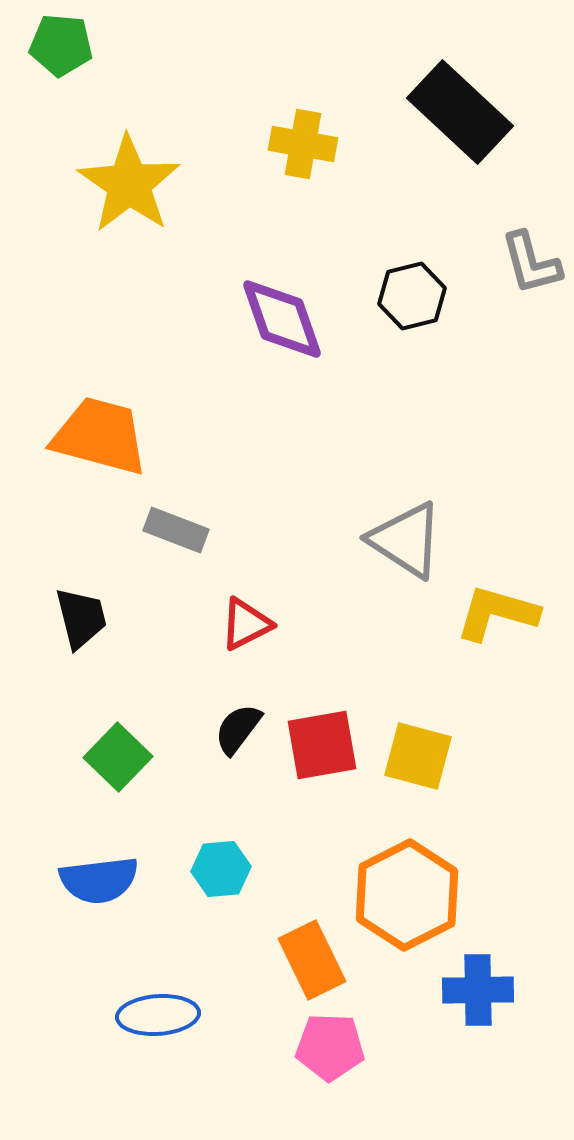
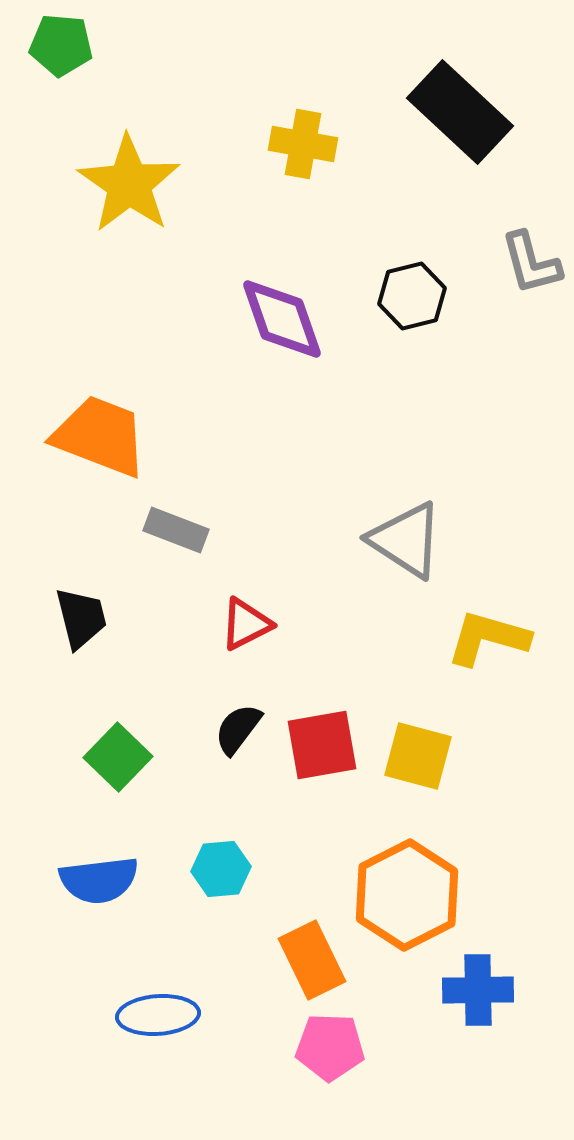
orange trapezoid: rotated 6 degrees clockwise
yellow L-shape: moved 9 px left, 25 px down
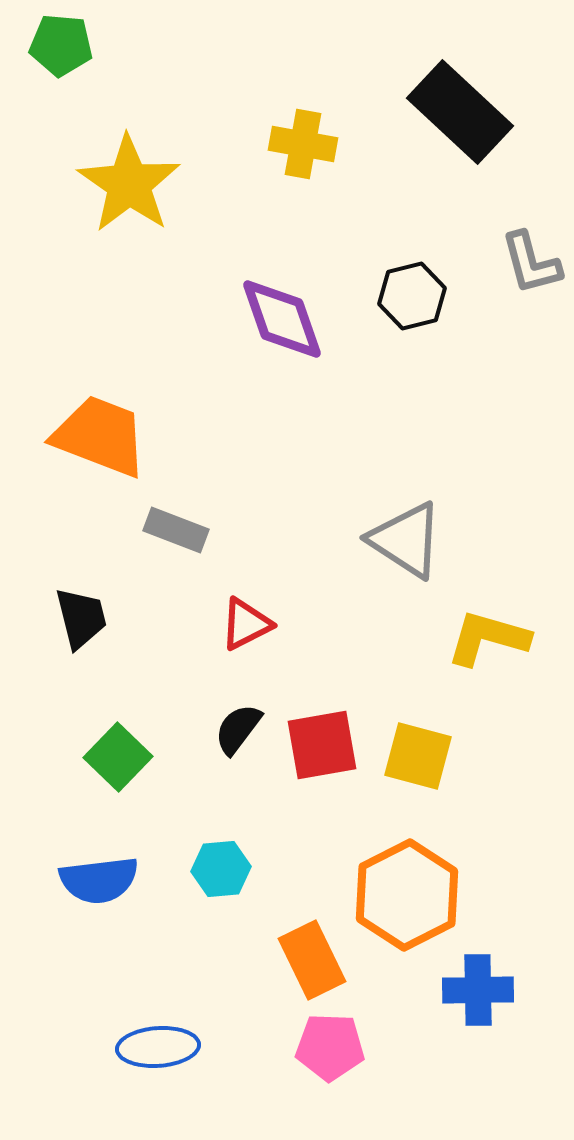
blue ellipse: moved 32 px down
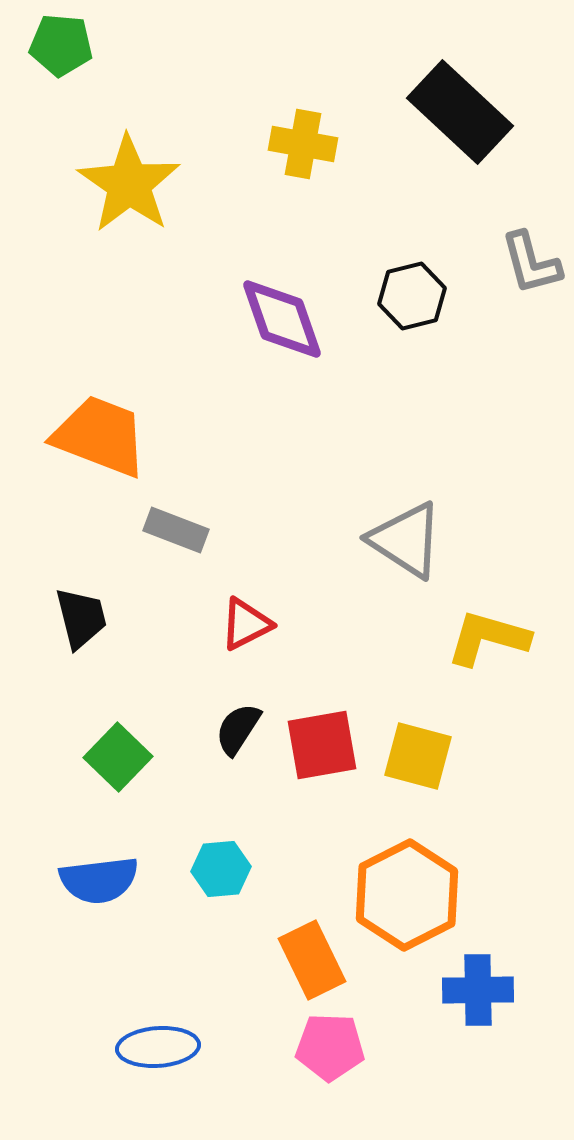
black semicircle: rotated 4 degrees counterclockwise
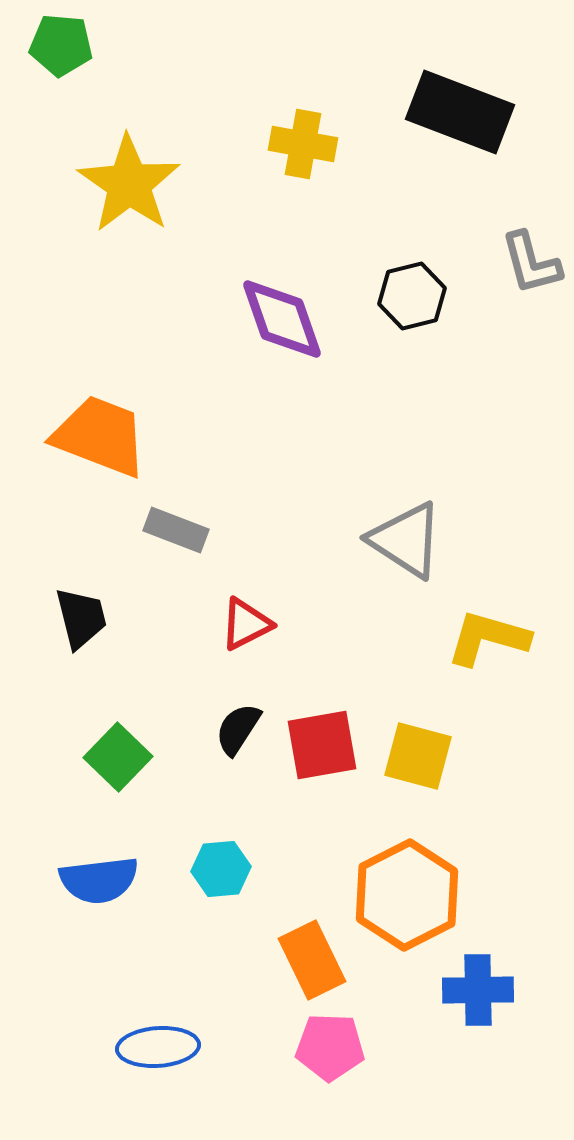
black rectangle: rotated 22 degrees counterclockwise
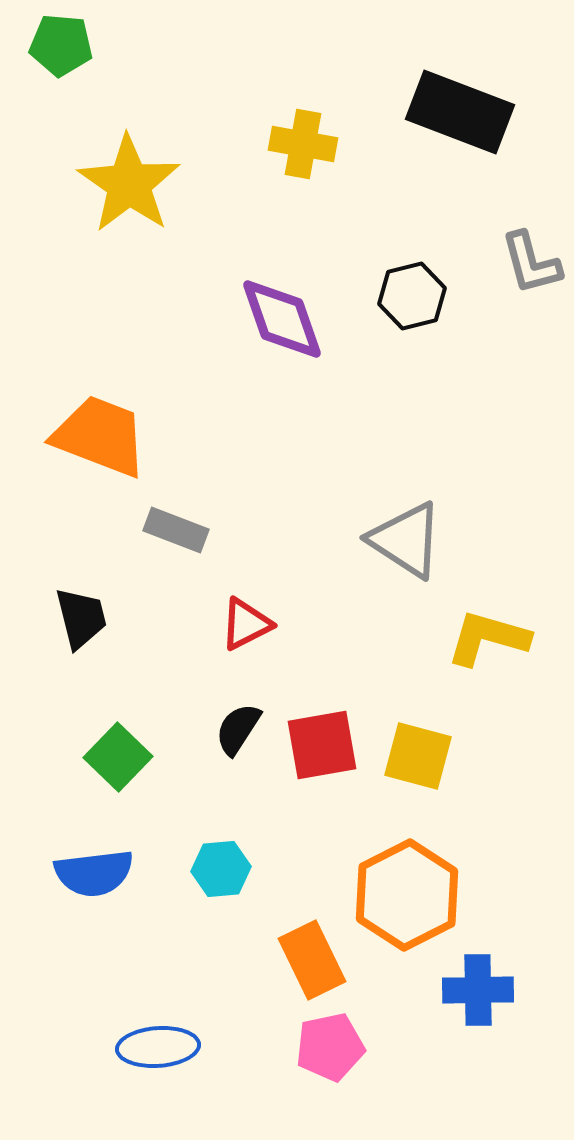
blue semicircle: moved 5 px left, 7 px up
pink pentagon: rotated 14 degrees counterclockwise
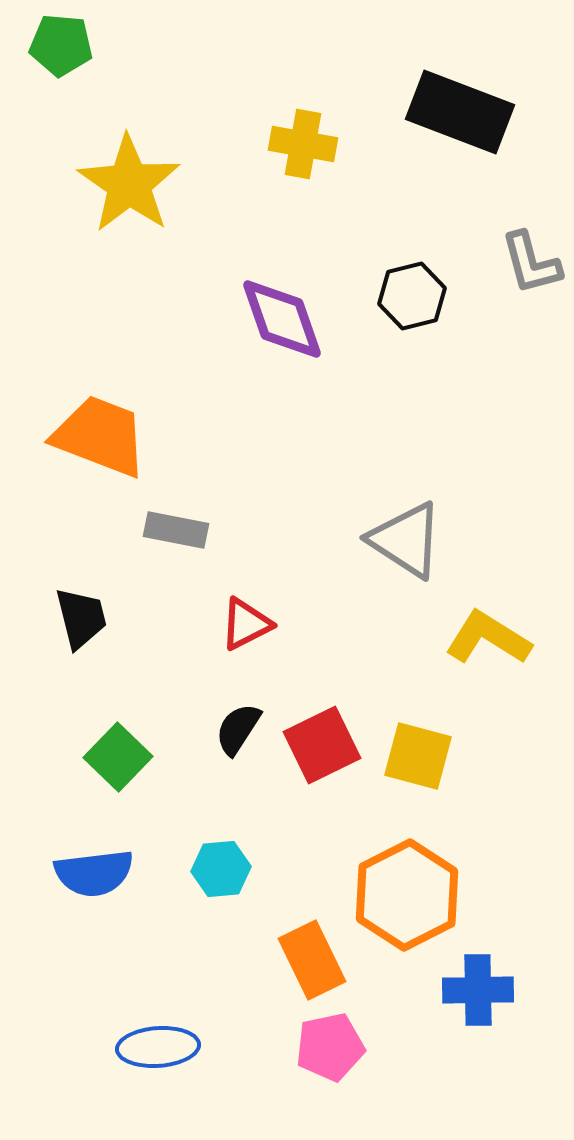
gray rectangle: rotated 10 degrees counterclockwise
yellow L-shape: rotated 16 degrees clockwise
red square: rotated 16 degrees counterclockwise
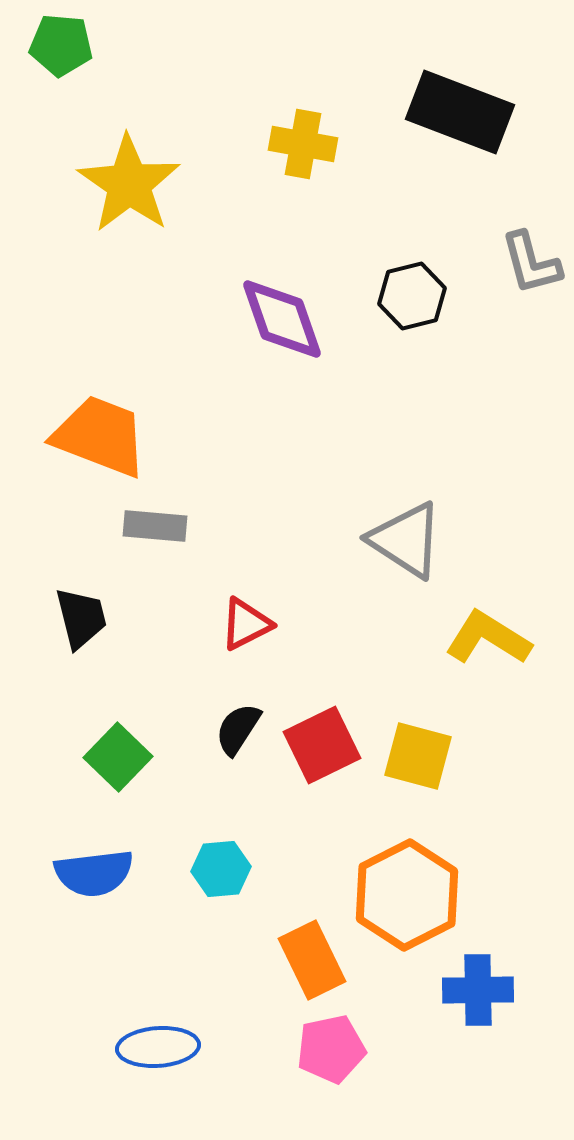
gray rectangle: moved 21 px left, 4 px up; rotated 6 degrees counterclockwise
pink pentagon: moved 1 px right, 2 px down
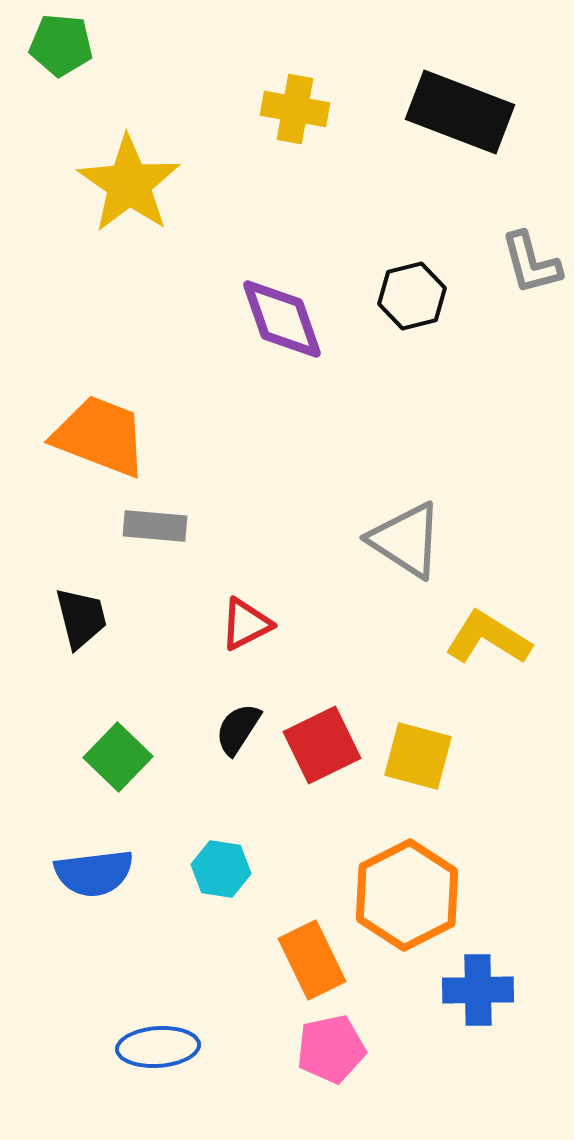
yellow cross: moved 8 px left, 35 px up
cyan hexagon: rotated 14 degrees clockwise
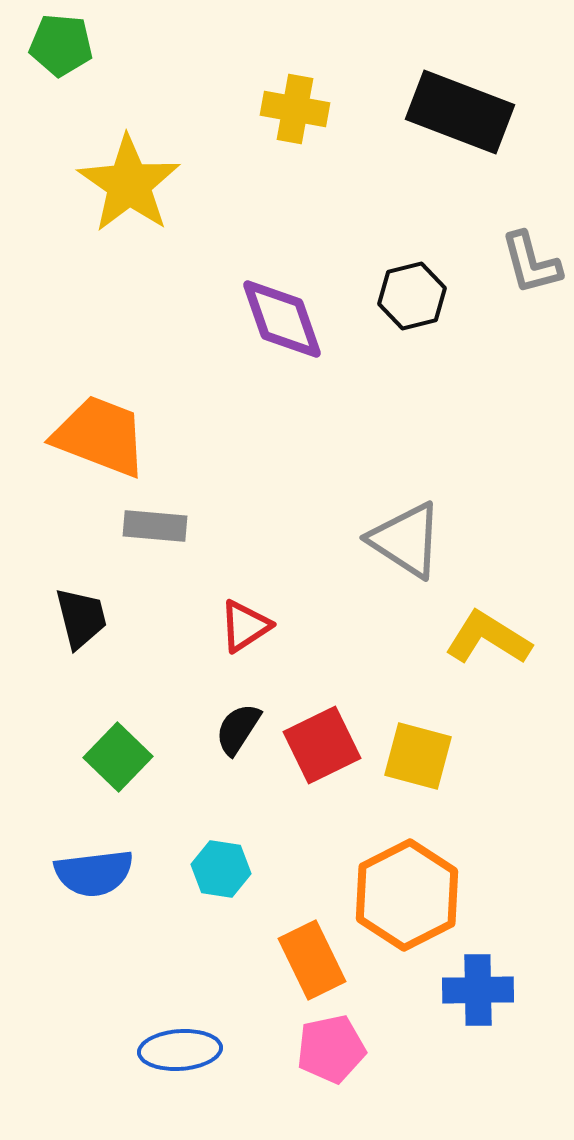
red triangle: moved 1 px left, 2 px down; rotated 6 degrees counterclockwise
blue ellipse: moved 22 px right, 3 px down
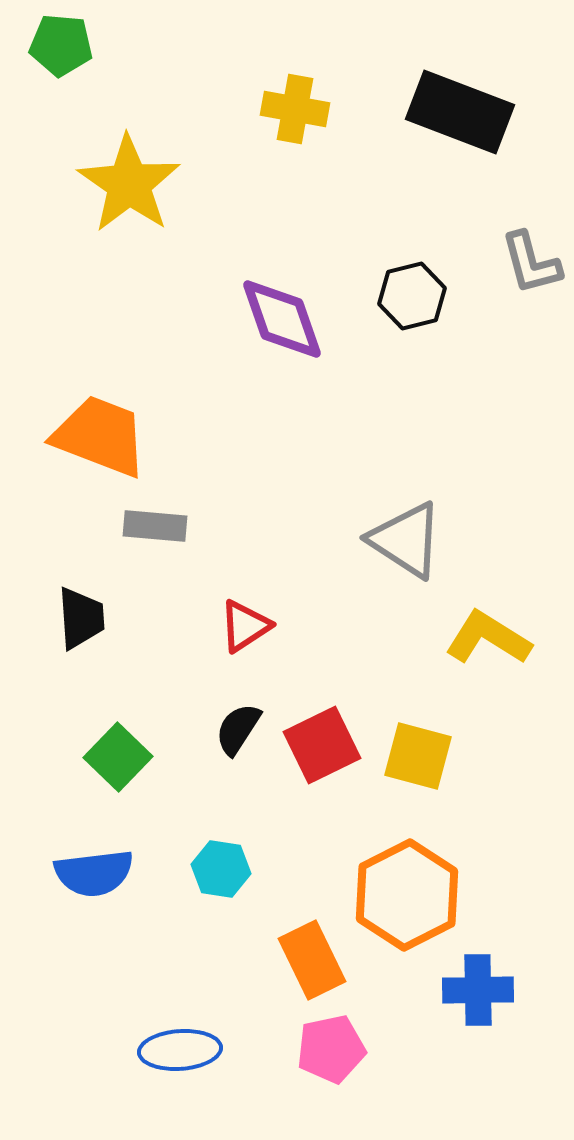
black trapezoid: rotated 10 degrees clockwise
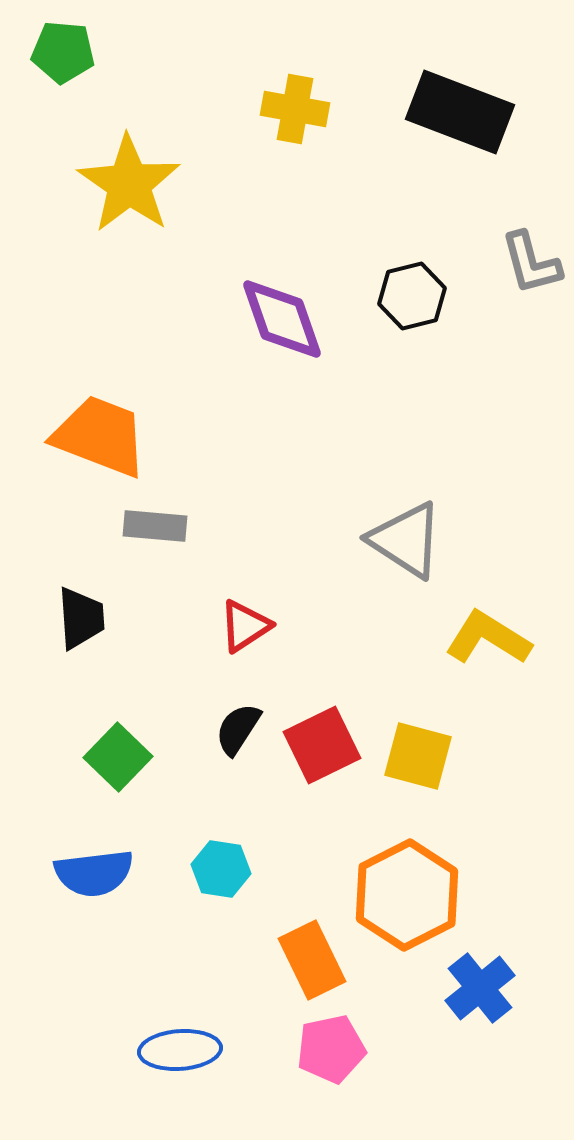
green pentagon: moved 2 px right, 7 px down
blue cross: moved 2 px right, 2 px up; rotated 38 degrees counterclockwise
